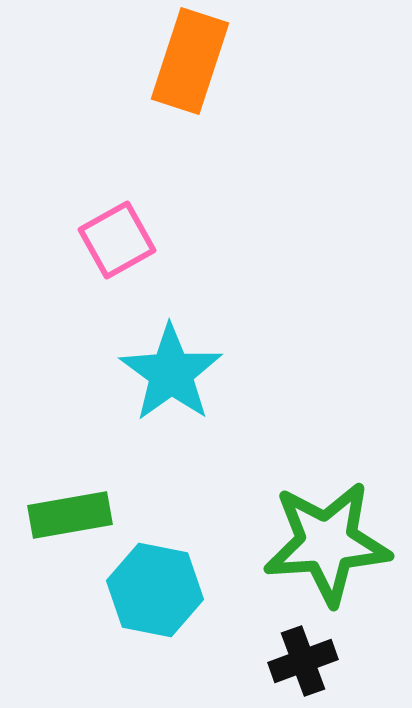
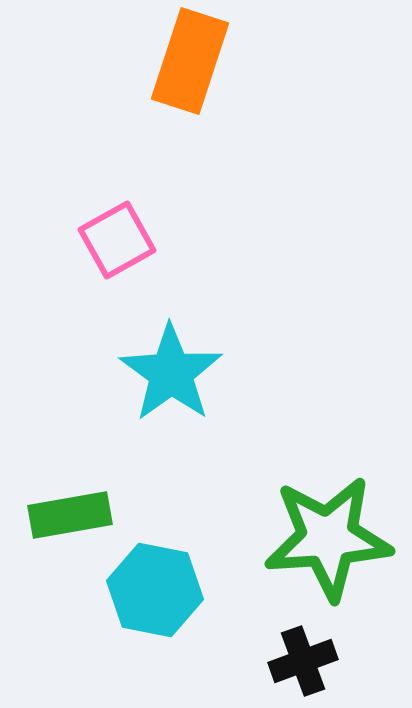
green star: moved 1 px right, 5 px up
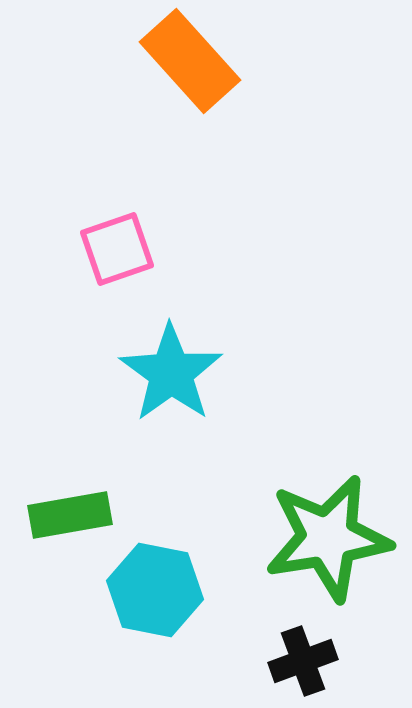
orange rectangle: rotated 60 degrees counterclockwise
pink square: moved 9 px down; rotated 10 degrees clockwise
green star: rotated 5 degrees counterclockwise
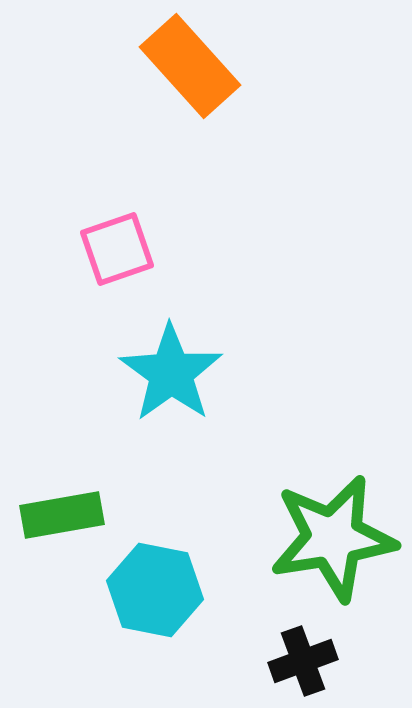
orange rectangle: moved 5 px down
green rectangle: moved 8 px left
green star: moved 5 px right
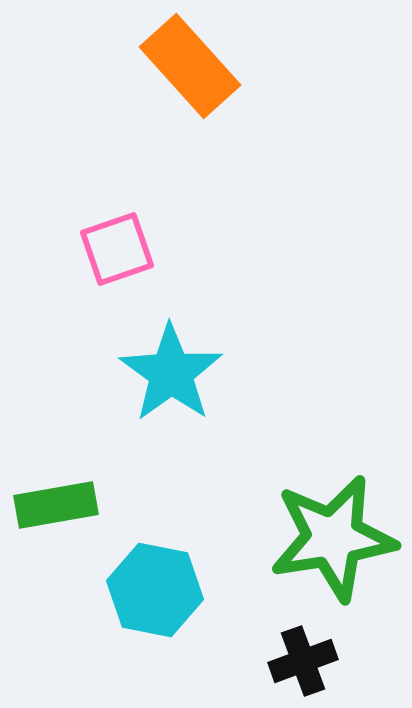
green rectangle: moved 6 px left, 10 px up
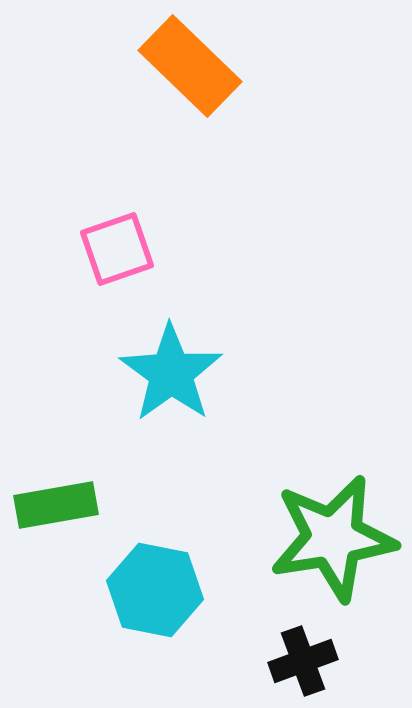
orange rectangle: rotated 4 degrees counterclockwise
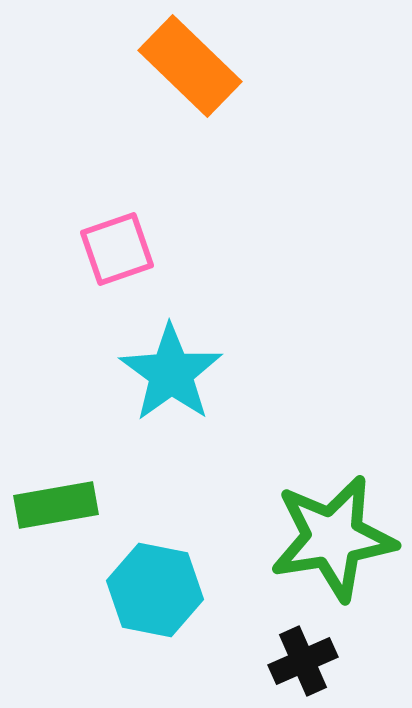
black cross: rotated 4 degrees counterclockwise
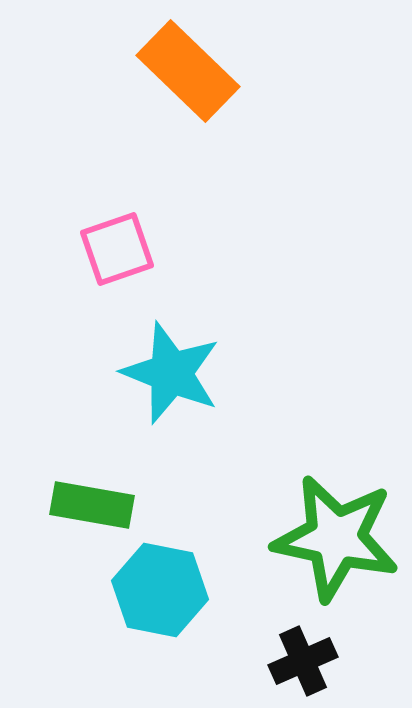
orange rectangle: moved 2 px left, 5 px down
cyan star: rotated 14 degrees counterclockwise
green rectangle: moved 36 px right; rotated 20 degrees clockwise
green star: moved 3 px right; rotated 21 degrees clockwise
cyan hexagon: moved 5 px right
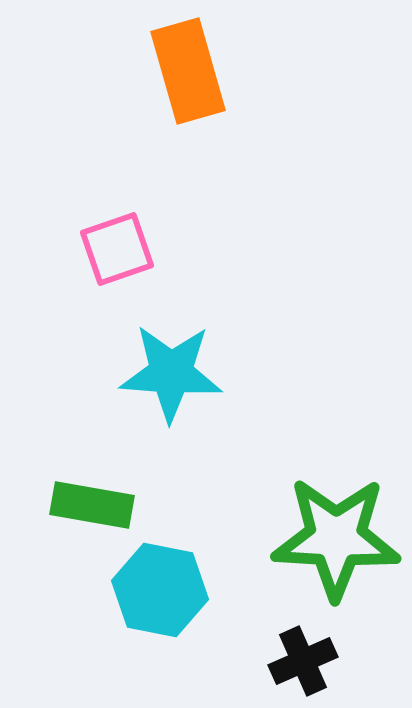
orange rectangle: rotated 30 degrees clockwise
cyan star: rotated 18 degrees counterclockwise
green star: rotated 9 degrees counterclockwise
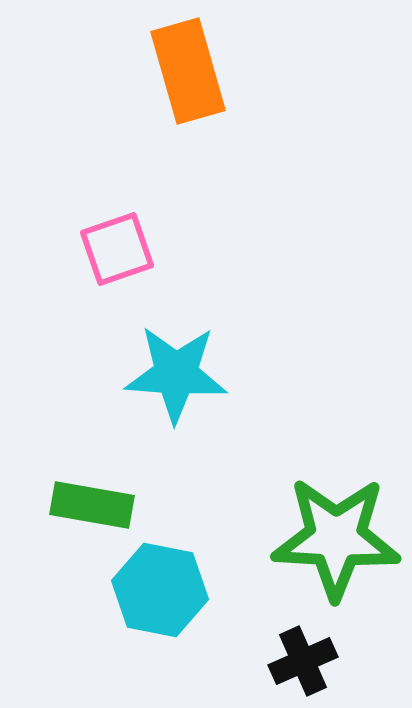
cyan star: moved 5 px right, 1 px down
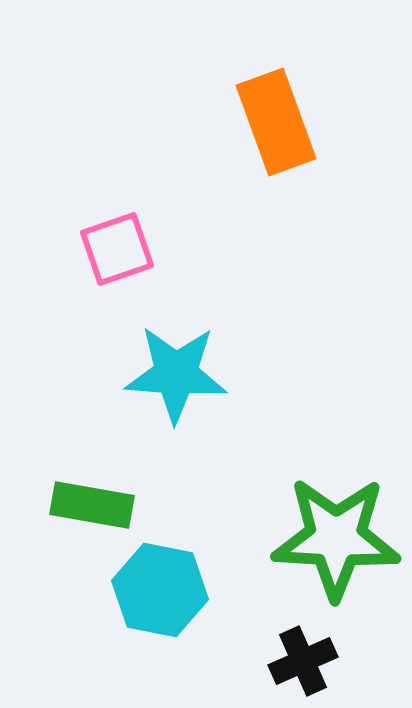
orange rectangle: moved 88 px right, 51 px down; rotated 4 degrees counterclockwise
